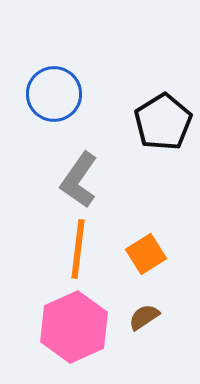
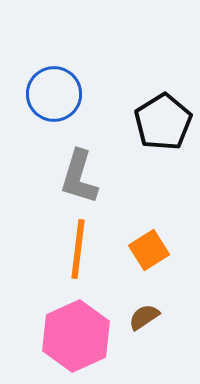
gray L-shape: moved 3 px up; rotated 18 degrees counterclockwise
orange square: moved 3 px right, 4 px up
pink hexagon: moved 2 px right, 9 px down
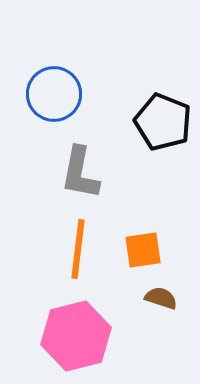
black pentagon: rotated 18 degrees counterclockwise
gray L-shape: moved 1 px right, 4 px up; rotated 6 degrees counterclockwise
orange square: moved 6 px left; rotated 24 degrees clockwise
brown semicircle: moved 17 px right, 19 px up; rotated 52 degrees clockwise
pink hexagon: rotated 10 degrees clockwise
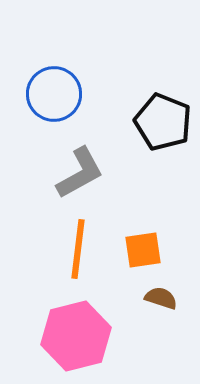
gray L-shape: rotated 130 degrees counterclockwise
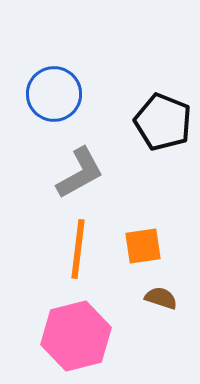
orange square: moved 4 px up
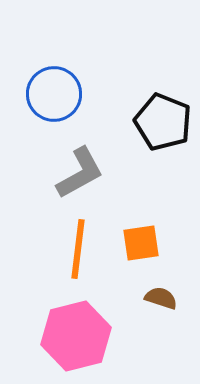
orange square: moved 2 px left, 3 px up
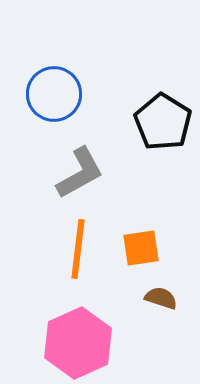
black pentagon: rotated 10 degrees clockwise
orange square: moved 5 px down
pink hexagon: moved 2 px right, 7 px down; rotated 10 degrees counterclockwise
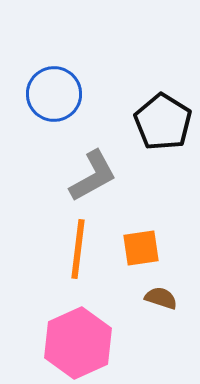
gray L-shape: moved 13 px right, 3 px down
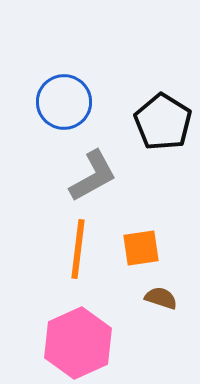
blue circle: moved 10 px right, 8 px down
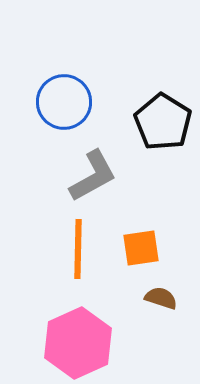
orange line: rotated 6 degrees counterclockwise
